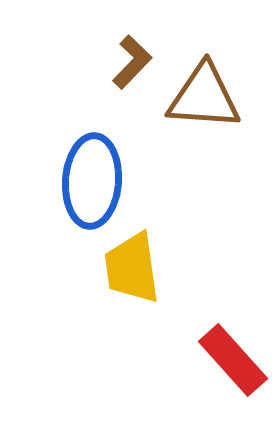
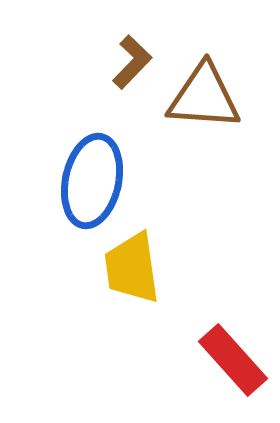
blue ellipse: rotated 8 degrees clockwise
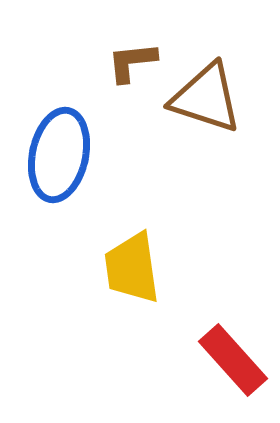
brown L-shape: rotated 140 degrees counterclockwise
brown triangle: moved 2 px right, 1 px down; rotated 14 degrees clockwise
blue ellipse: moved 33 px left, 26 px up
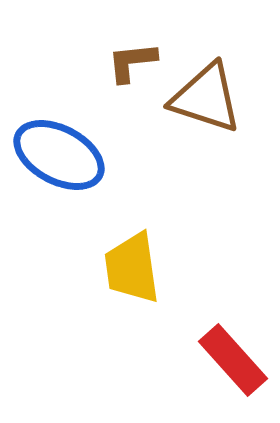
blue ellipse: rotated 74 degrees counterclockwise
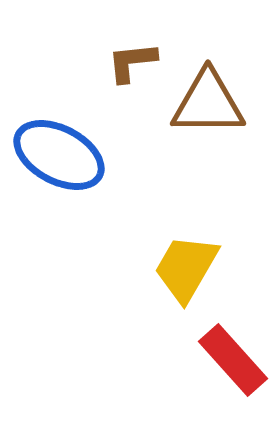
brown triangle: moved 2 px right, 5 px down; rotated 18 degrees counterclockwise
yellow trapezoid: moved 54 px right; rotated 38 degrees clockwise
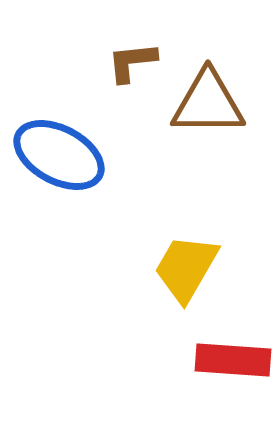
red rectangle: rotated 44 degrees counterclockwise
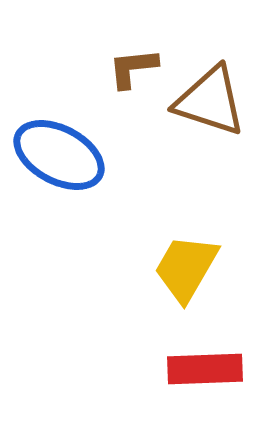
brown L-shape: moved 1 px right, 6 px down
brown triangle: moved 2 px right, 2 px up; rotated 18 degrees clockwise
red rectangle: moved 28 px left, 9 px down; rotated 6 degrees counterclockwise
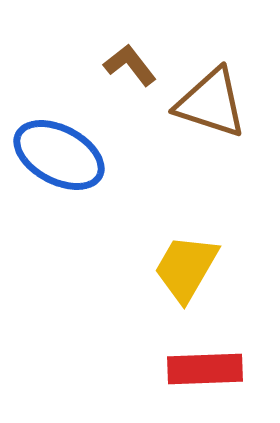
brown L-shape: moved 3 px left, 3 px up; rotated 58 degrees clockwise
brown triangle: moved 1 px right, 2 px down
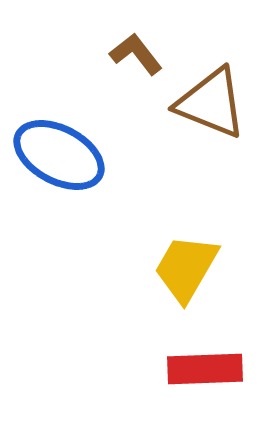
brown L-shape: moved 6 px right, 11 px up
brown triangle: rotated 4 degrees clockwise
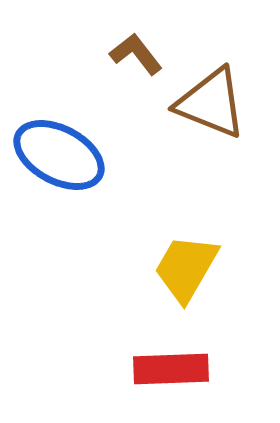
red rectangle: moved 34 px left
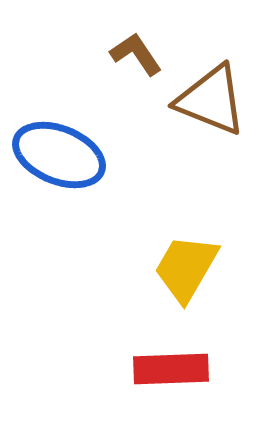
brown L-shape: rotated 4 degrees clockwise
brown triangle: moved 3 px up
blue ellipse: rotated 6 degrees counterclockwise
